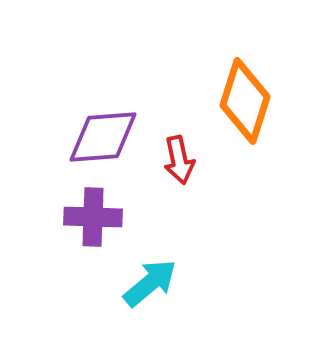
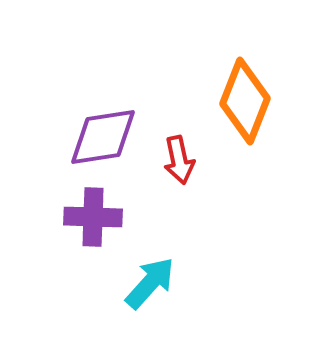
orange diamond: rotated 4 degrees clockwise
purple diamond: rotated 4 degrees counterclockwise
cyan arrow: rotated 8 degrees counterclockwise
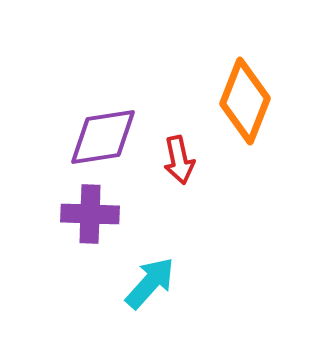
purple cross: moved 3 px left, 3 px up
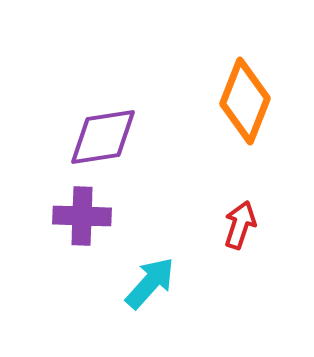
red arrow: moved 61 px right, 65 px down; rotated 150 degrees counterclockwise
purple cross: moved 8 px left, 2 px down
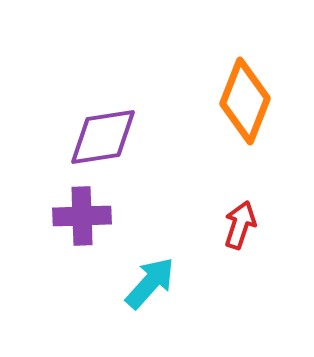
purple cross: rotated 4 degrees counterclockwise
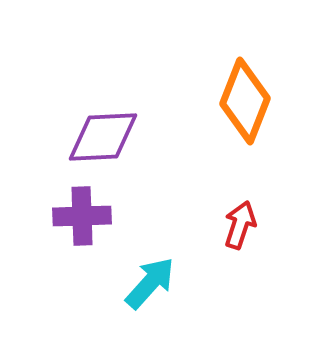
purple diamond: rotated 6 degrees clockwise
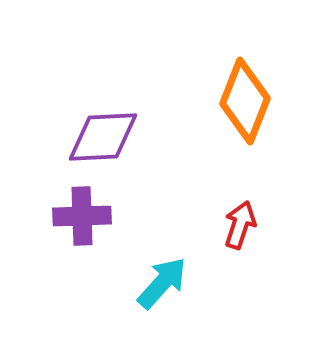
cyan arrow: moved 12 px right
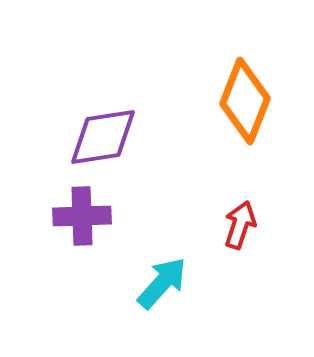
purple diamond: rotated 6 degrees counterclockwise
